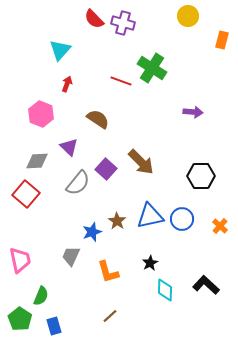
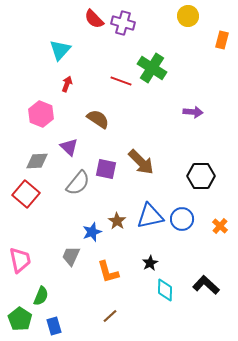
purple square: rotated 30 degrees counterclockwise
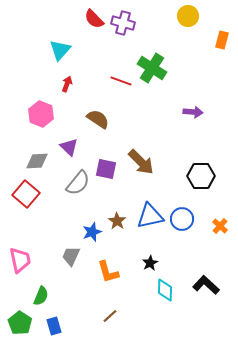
green pentagon: moved 4 px down
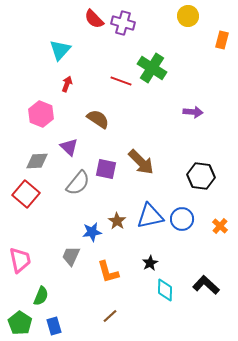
black hexagon: rotated 8 degrees clockwise
blue star: rotated 12 degrees clockwise
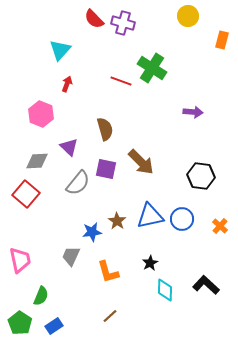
brown semicircle: moved 7 px right, 10 px down; rotated 40 degrees clockwise
blue rectangle: rotated 72 degrees clockwise
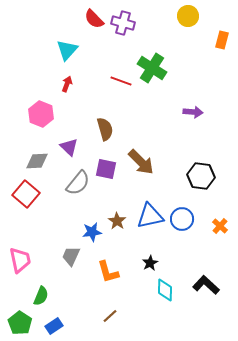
cyan triangle: moved 7 px right
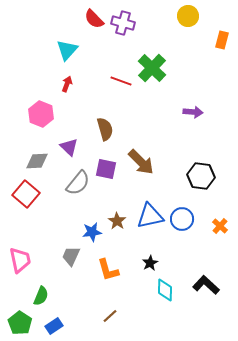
green cross: rotated 12 degrees clockwise
orange L-shape: moved 2 px up
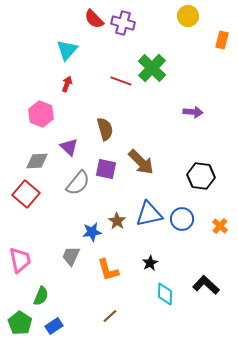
blue triangle: moved 1 px left, 2 px up
cyan diamond: moved 4 px down
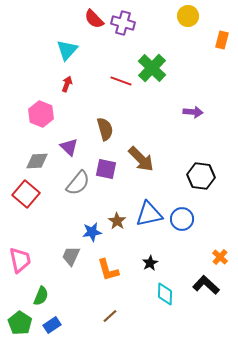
brown arrow: moved 3 px up
orange cross: moved 31 px down
blue rectangle: moved 2 px left, 1 px up
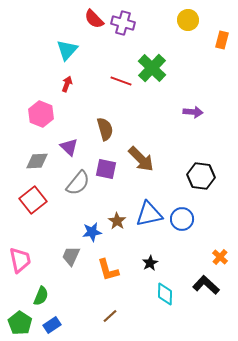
yellow circle: moved 4 px down
red square: moved 7 px right, 6 px down; rotated 12 degrees clockwise
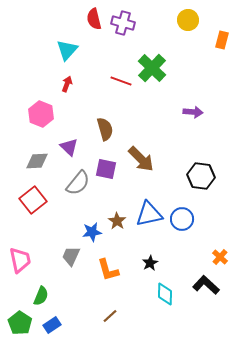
red semicircle: rotated 30 degrees clockwise
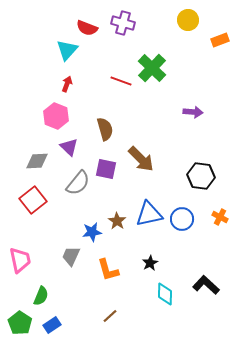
red semicircle: moved 7 px left, 9 px down; rotated 55 degrees counterclockwise
orange rectangle: moved 2 px left; rotated 54 degrees clockwise
pink hexagon: moved 15 px right, 2 px down
orange cross: moved 40 px up; rotated 14 degrees counterclockwise
